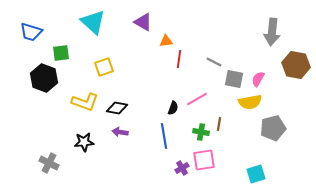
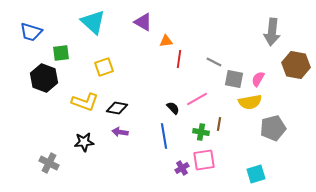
black semicircle: rotated 64 degrees counterclockwise
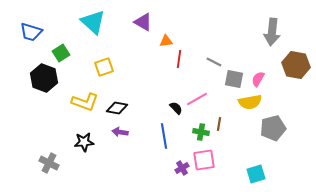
green square: rotated 24 degrees counterclockwise
black semicircle: moved 3 px right
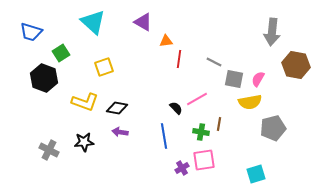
gray cross: moved 13 px up
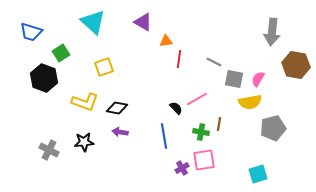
cyan square: moved 2 px right
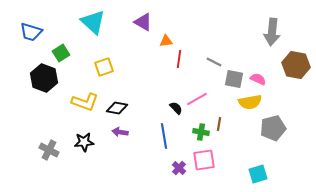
pink semicircle: rotated 84 degrees clockwise
purple cross: moved 3 px left; rotated 16 degrees counterclockwise
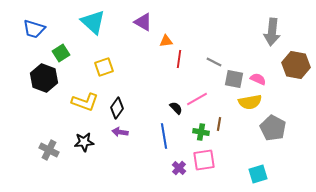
blue trapezoid: moved 3 px right, 3 px up
black diamond: rotated 65 degrees counterclockwise
gray pentagon: rotated 30 degrees counterclockwise
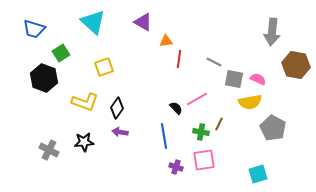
brown line: rotated 16 degrees clockwise
purple cross: moved 3 px left, 1 px up; rotated 24 degrees counterclockwise
